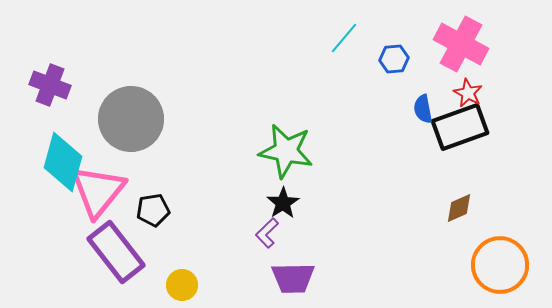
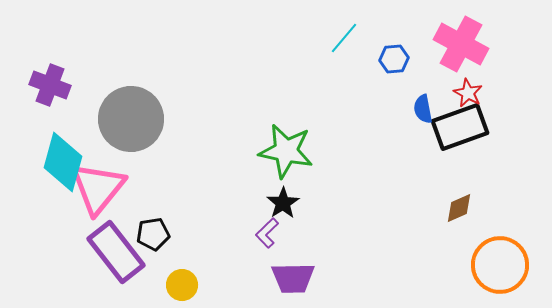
pink triangle: moved 3 px up
black pentagon: moved 24 px down
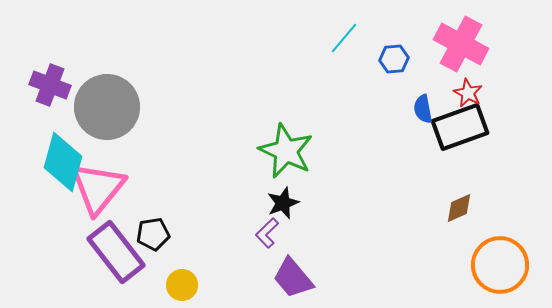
gray circle: moved 24 px left, 12 px up
green star: rotated 14 degrees clockwise
black star: rotated 12 degrees clockwise
purple trapezoid: rotated 51 degrees clockwise
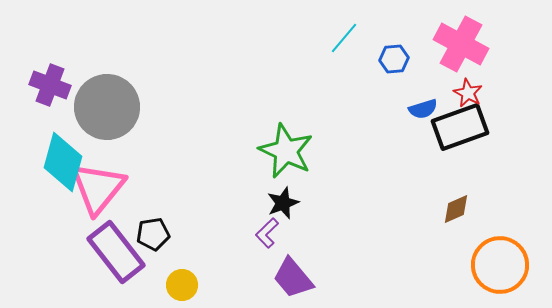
blue semicircle: rotated 96 degrees counterclockwise
brown diamond: moved 3 px left, 1 px down
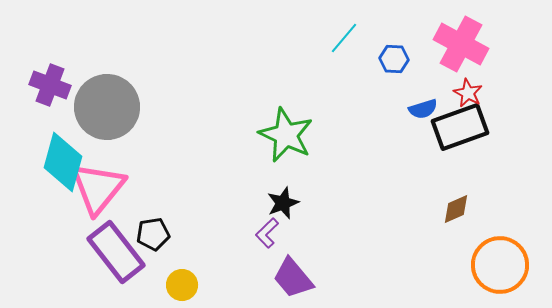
blue hexagon: rotated 8 degrees clockwise
green star: moved 16 px up
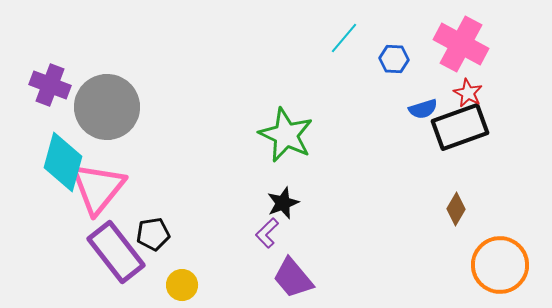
brown diamond: rotated 36 degrees counterclockwise
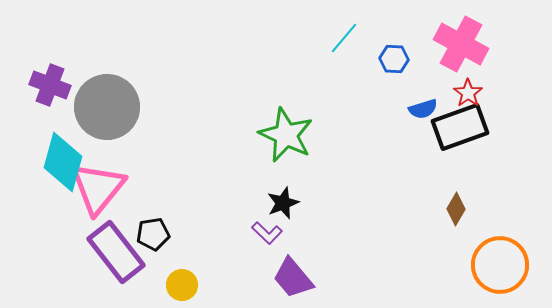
red star: rotated 8 degrees clockwise
purple L-shape: rotated 92 degrees counterclockwise
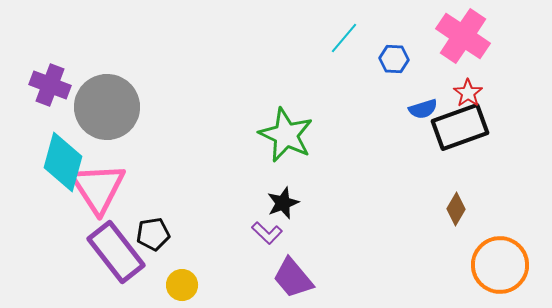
pink cross: moved 2 px right, 8 px up; rotated 6 degrees clockwise
pink triangle: rotated 12 degrees counterclockwise
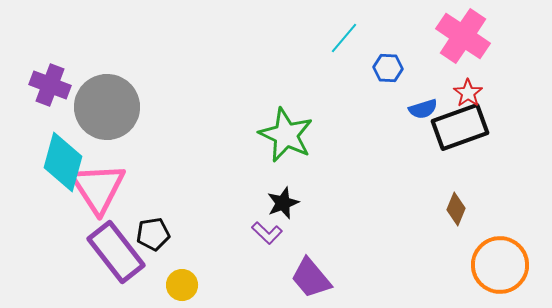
blue hexagon: moved 6 px left, 9 px down
brown diamond: rotated 8 degrees counterclockwise
purple trapezoid: moved 18 px right
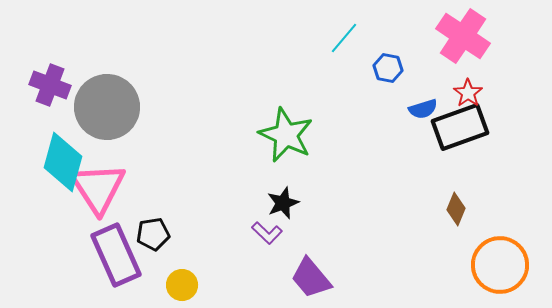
blue hexagon: rotated 8 degrees clockwise
purple rectangle: moved 3 px down; rotated 14 degrees clockwise
